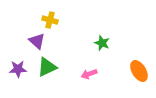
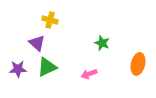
purple triangle: moved 2 px down
orange ellipse: moved 1 px left, 7 px up; rotated 45 degrees clockwise
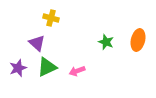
yellow cross: moved 1 px right, 2 px up
green star: moved 4 px right, 1 px up
orange ellipse: moved 24 px up
purple star: moved 1 px up; rotated 18 degrees counterclockwise
pink arrow: moved 12 px left, 3 px up
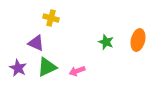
purple triangle: moved 1 px left; rotated 18 degrees counterclockwise
purple star: rotated 24 degrees counterclockwise
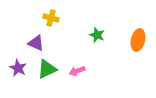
green star: moved 9 px left, 7 px up
green triangle: moved 2 px down
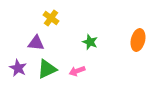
yellow cross: rotated 21 degrees clockwise
green star: moved 7 px left, 7 px down
purple triangle: rotated 18 degrees counterclockwise
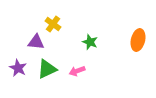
yellow cross: moved 2 px right, 6 px down
purple triangle: moved 1 px up
